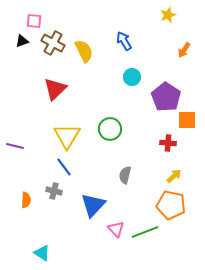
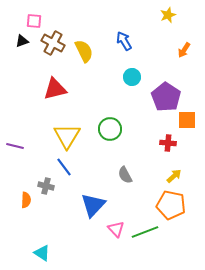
red triangle: rotated 30 degrees clockwise
gray semicircle: rotated 42 degrees counterclockwise
gray cross: moved 8 px left, 5 px up
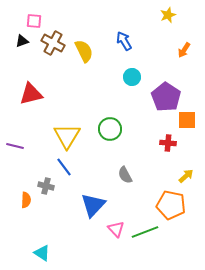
red triangle: moved 24 px left, 5 px down
yellow arrow: moved 12 px right
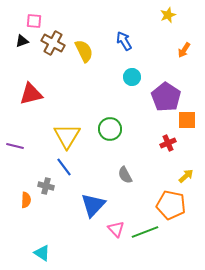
red cross: rotated 28 degrees counterclockwise
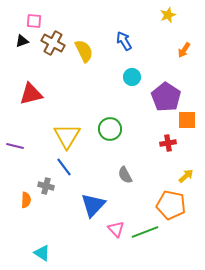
red cross: rotated 14 degrees clockwise
